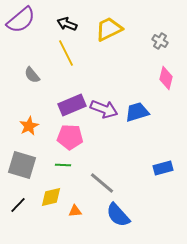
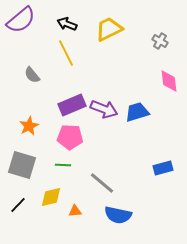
pink diamond: moved 3 px right, 3 px down; rotated 20 degrees counterclockwise
blue semicircle: rotated 36 degrees counterclockwise
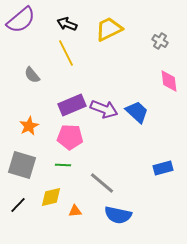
blue trapezoid: rotated 60 degrees clockwise
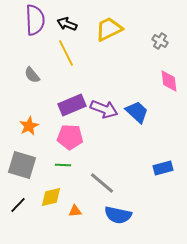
purple semicircle: moved 14 px right; rotated 52 degrees counterclockwise
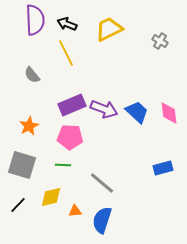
pink diamond: moved 32 px down
blue semicircle: moved 16 px left, 5 px down; rotated 96 degrees clockwise
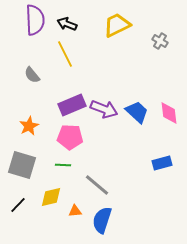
yellow trapezoid: moved 8 px right, 4 px up
yellow line: moved 1 px left, 1 px down
blue rectangle: moved 1 px left, 5 px up
gray line: moved 5 px left, 2 px down
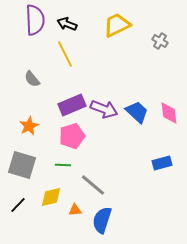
gray semicircle: moved 4 px down
pink pentagon: moved 2 px right, 1 px up; rotated 20 degrees counterclockwise
gray line: moved 4 px left
orange triangle: moved 1 px up
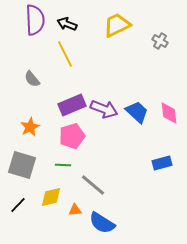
orange star: moved 1 px right, 1 px down
blue semicircle: moved 3 px down; rotated 76 degrees counterclockwise
